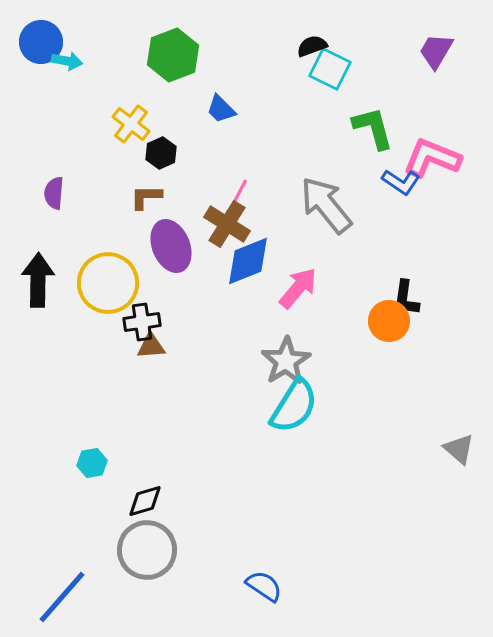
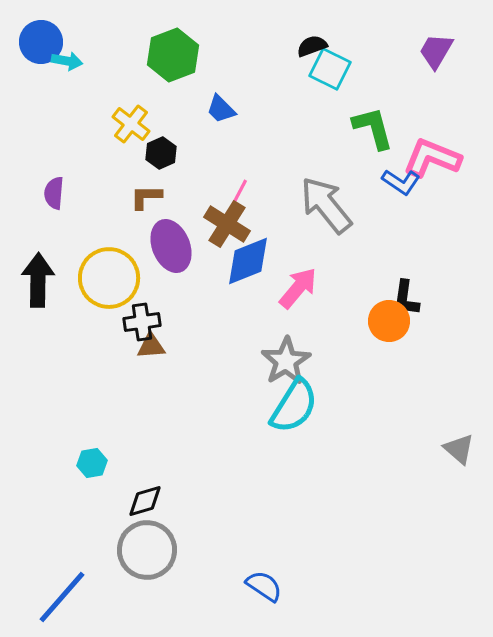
yellow circle: moved 1 px right, 5 px up
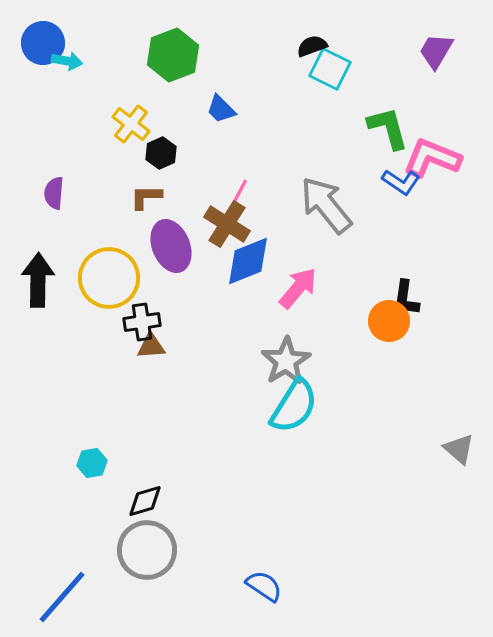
blue circle: moved 2 px right, 1 px down
green L-shape: moved 15 px right
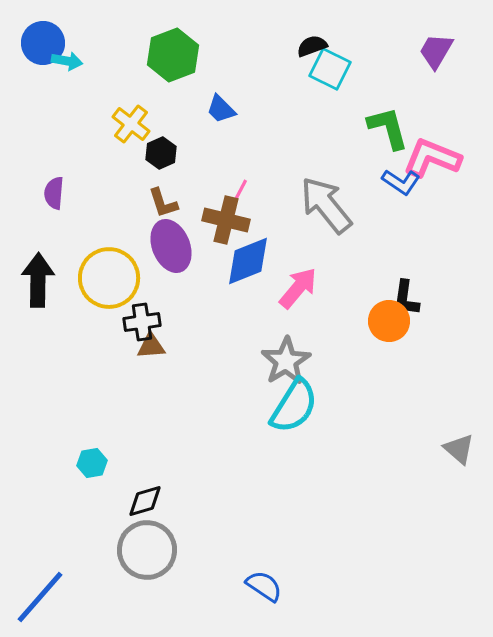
brown L-shape: moved 17 px right, 6 px down; rotated 108 degrees counterclockwise
brown cross: moved 1 px left, 4 px up; rotated 18 degrees counterclockwise
blue line: moved 22 px left
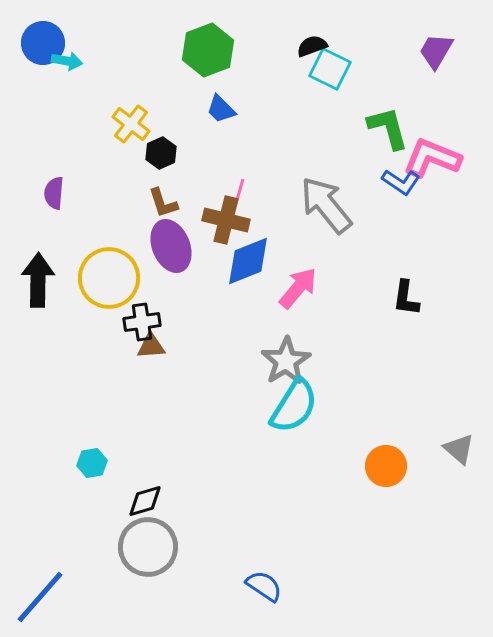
green hexagon: moved 35 px right, 5 px up
pink line: rotated 12 degrees counterclockwise
orange circle: moved 3 px left, 145 px down
gray circle: moved 1 px right, 3 px up
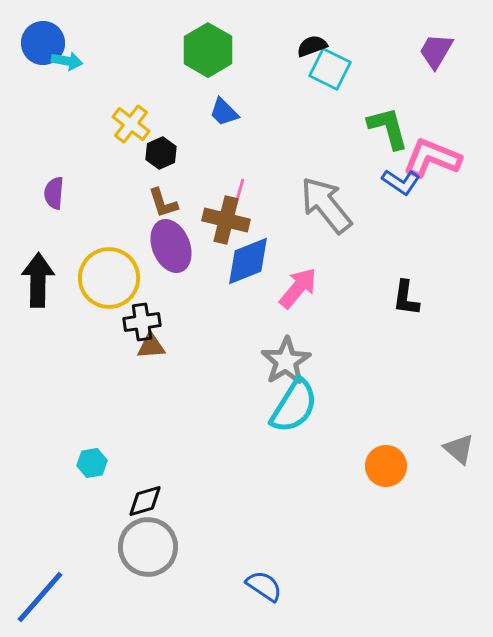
green hexagon: rotated 9 degrees counterclockwise
blue trapezoid: moved 3 px right, 3 px down
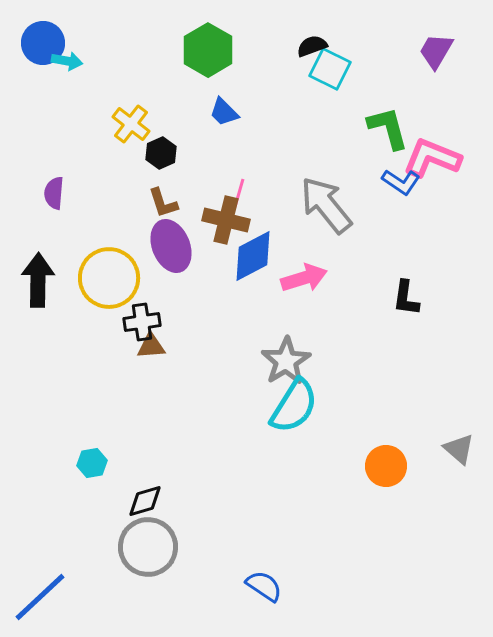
blue diamond: moved 5 px right, 5 px up; rotated 6 degrees counterclockwise
pink arrow: moved 6 px right, 10 px up; rotated 33 degrees clockwise
blue line: rotated 6 degrees clockwise
